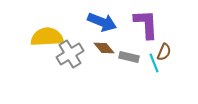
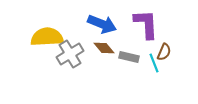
blue arrow: moved 2 px down
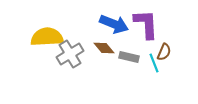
blue arrow: moved 12 px right
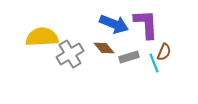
yellow semicircle: moved 5 px left
gray rectangle: rotated 30 degrees counterclockwise
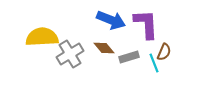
blue arrow: moved 3 px left, 4 px up
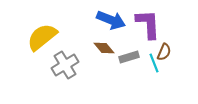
purple L-shape: moved 2 px right
yellow semicircle: rotated 36 degrees counterclockwise
gray cross: moved 5 px left, 11 px down
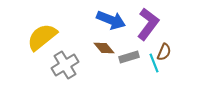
purple L-shape: rotated 40 degrees clockwise
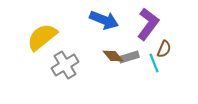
blue arrow: moved 7 px left
brown diamond: moved 9 px right, 8 px down
brown semicircle: moved 3 px up
